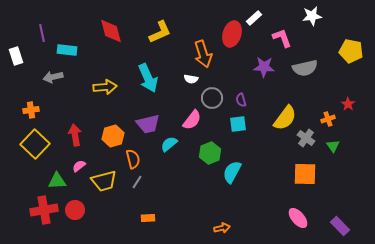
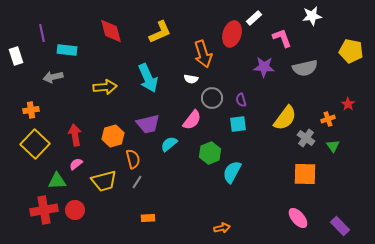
pink semicircle at (79, 166): moved 3 px left, 2 px up
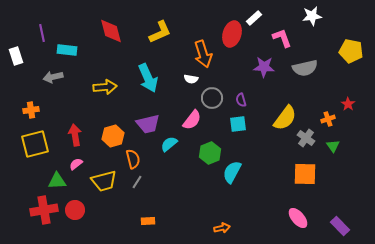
yellow square at (35, 144): rotated 32 degrees clockwise
orange rectangle at (148, 218): moved 3 px down
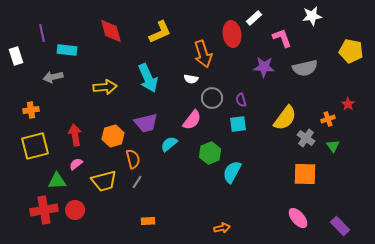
red ellipse at (232, 34): rotated 25 degrees counterclockwise
purple trapezoid at (148, 124): moved 2 px left, 1 px up
yellow square at (35, 144): moved 2 px down
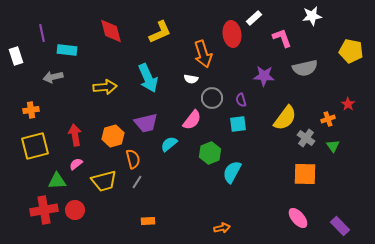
purple star at (264, 67): moved 9 px down
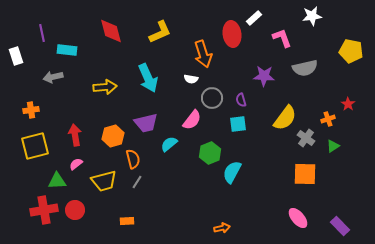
green triangle at (333, 146): rotated 32 degrees clockwise
orange rectangle at (148, 221): moved 21 px left
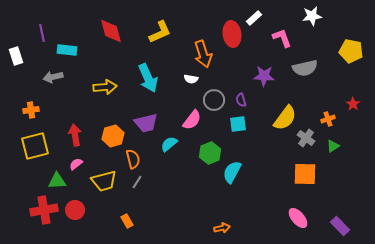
gray circle at (212, 98): moved 2 px right, 2 px down
red star at (348, 104): moved 5 px right
orange rectangle at (127, 221): rotated 64 degrees clockwise
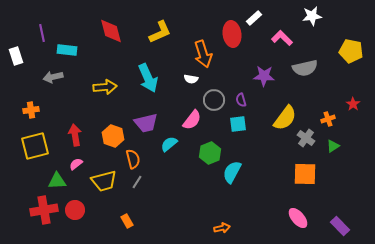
pink L-shape at (282, 38): rotated 25 degrees counterclockwise
orange hexagon at (113, 136): rotated 25 degrees counterclockwise
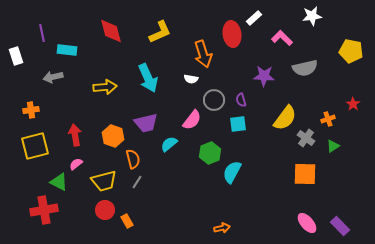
green triangle at (57, 181): moved 2 px right, 1 px down; rotated 30 degrees clockwise
red circle at (75, 210): moved 30 px right
pink ellipse at (298, 218): moved 9 px right, 5 px down
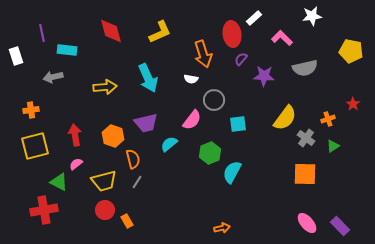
purple semicircle at (241, 100): moved 41 px up; rotated 56 degrees clockwise
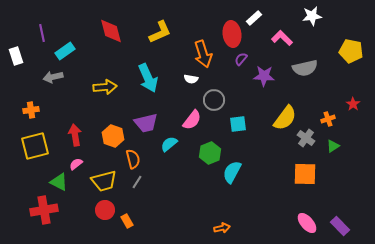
cyan rectangle at (67, 50): moved 2 px left, 1 px down; rotated 42 degrees counterclockwise
